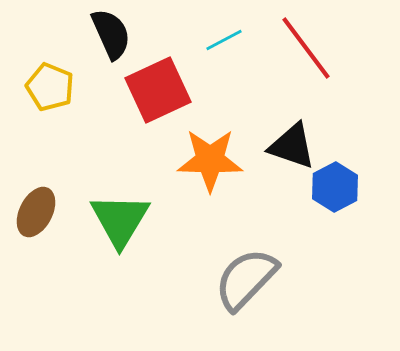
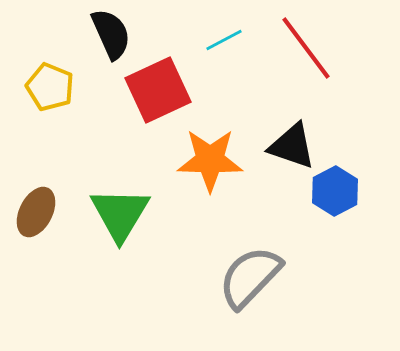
blue hexagon: moved 4 px down
green triangle: moved 6 px up
gray semicircle: moved 4 px right, 2 px up
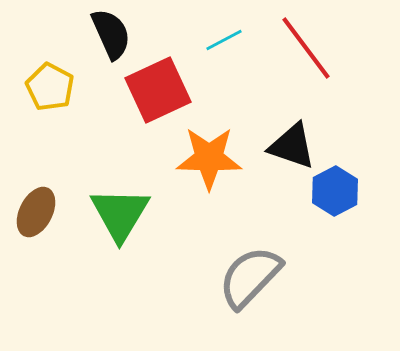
yellow pentagon: rotated 6 degrees clockwise
orange star: moved 1 px left, 2 px up
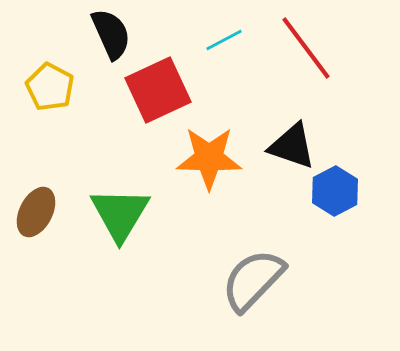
gray semicircle: moved 3 px right, 3 px down
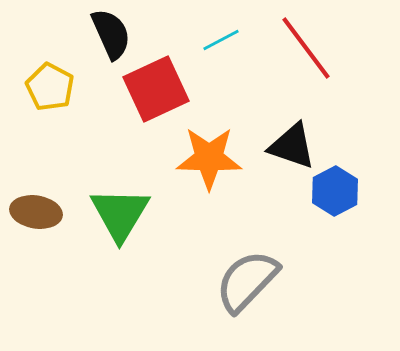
cyan line: moved 3 px left
red square: moved 2 px left, 1 px up
brown ellipse: rotated 72 degrees clockwise
gray semicircle: moved 6 px left, 1 px down
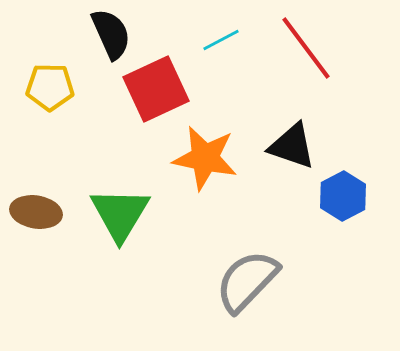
yellow pentagon: rotated 27 degrees counterclockwise
orange star: moved 4 px left; rotated 10 degrees clockwise
blue hexagon: moved 8 px right, 5 px down
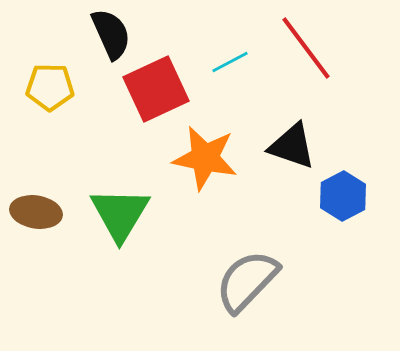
cyan line: moved 9 px right, 22 px down
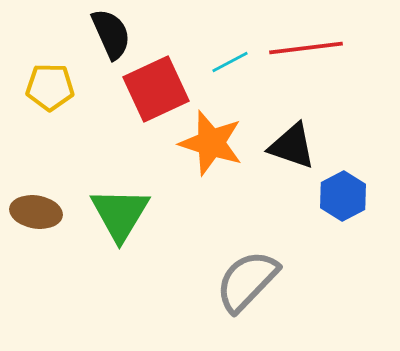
red line: rotated 60 degrees counterclockwise
orange star: moved 6 px right, 15 px up; rotated 6 degrees clockwise
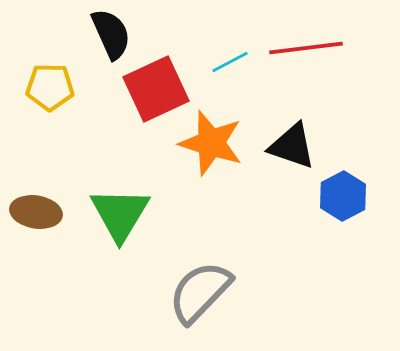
gray semicircle: moved 47 px left, 11 px down
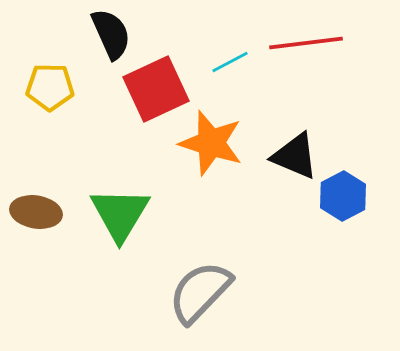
red line: moved 5 px up
black triangle: moved 3 px right, 10 px down; rotated 4 degrees clockwise
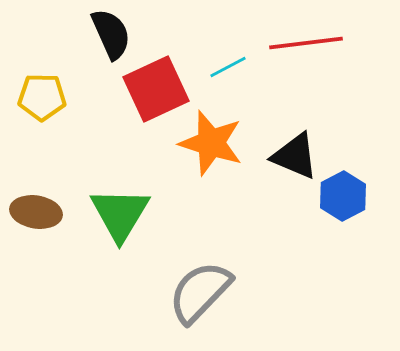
cyan line: moved 2 px left, 5 px down
yellow pentagon: moved 8 px left, 10 px down
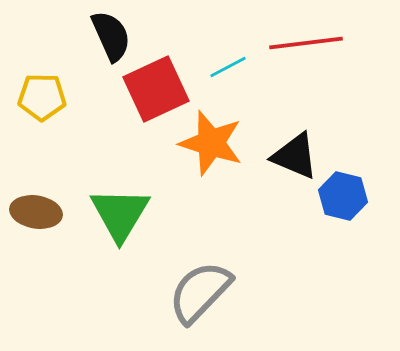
black semicircle: moved 2 px down
blue hexagon: rotated 18 degrees counterclockwise
